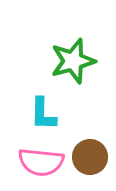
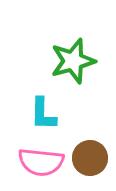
brown circle: moved 1 px down
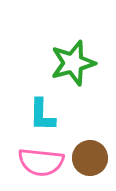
green star: moved 2 px down
cyan L-shape: moved 1 px left, 1 px down
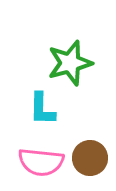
green star: moved 3 px left
cyan L-shape: moved 6 px up
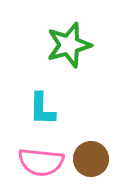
green star: moved 1 px left, 18 px up
brown circle: moved 1 px right, 1 px down
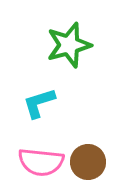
cyan L-shape: moved 3 px left, 6 px up; rotated 72 degrees clockwise
brown circle: moved 3 px left, 3 px down
